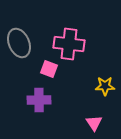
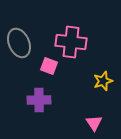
pink cross: moved 2 px right, 2 px up
pink square: moved 3 px up
yellow star: moved 2 px left, 5 px up; rotated 18 degrees counterclockwise
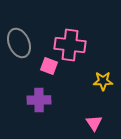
pink cross: moved 1 px left, 3 px down
yellow star: rotated 18 degrees clockwise
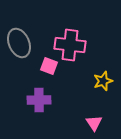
yellow star: rotated 18 degrees counterclockwise
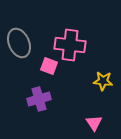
yellow star: rotated 24 degrees clockwise
purple cross: moved 1 px up; rotated 15 degrees counterclockwise
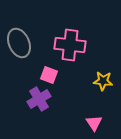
pink square: moved 9 px down
purple cross: rotated 15 degrees counterclockwise
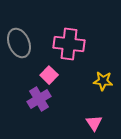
pink cross: moved 1 px left, 1 px up
pink square: rotated 24 degrees clockwise
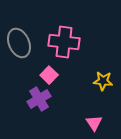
pink cross: moved 5 px left, 2 px up
